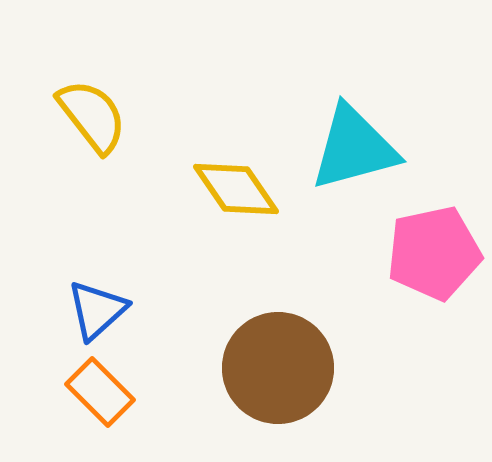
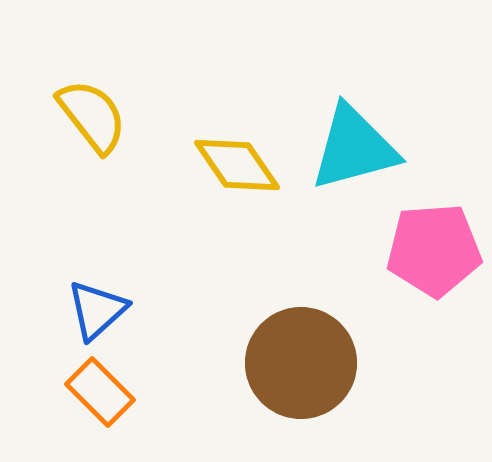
yellow diamond: moved 1 px right, 24 px up
pink pentagon: moved 3 px up; rotated 8 degrees clockwise
brown circle: moved 23 px right, 5 px up
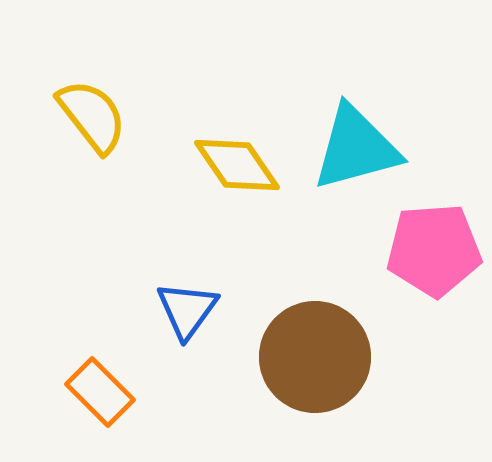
cyan triangle: moved 2 px right
blue triangle: moved 90 px right; rotated 12 degrees counterclockwise
brown circle: moved 14 px right, 6 px up
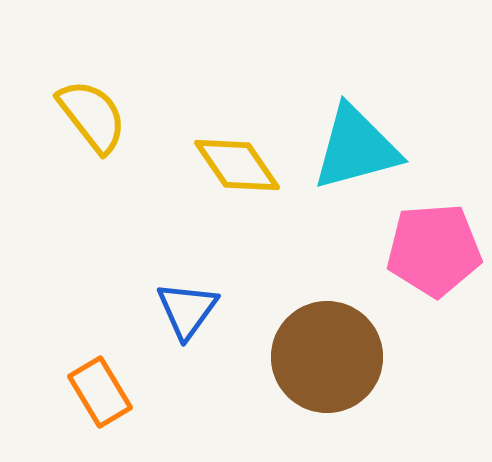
brown circle: moved 12 px right
orange rectangle: rotated 14 degrees clockwise
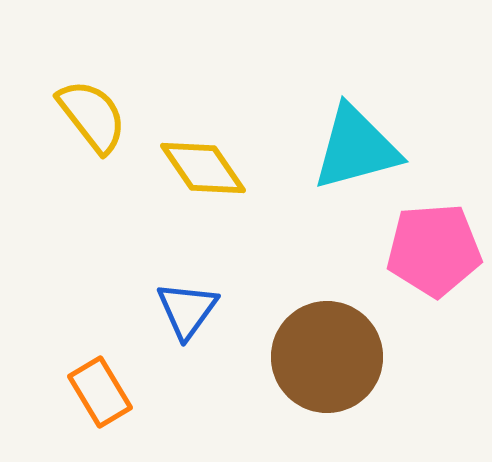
yellow diamond: moved 34 px left, 3 px down
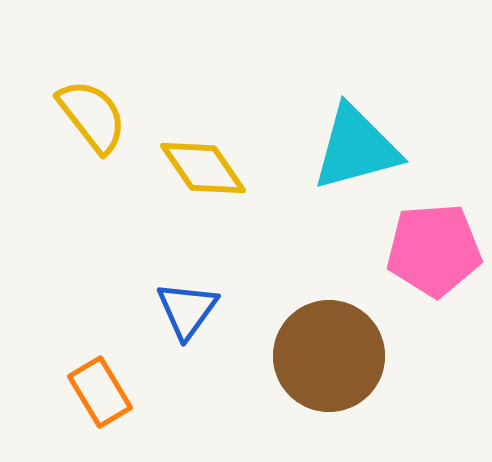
brown circle: moved 2 px right, 1 px up
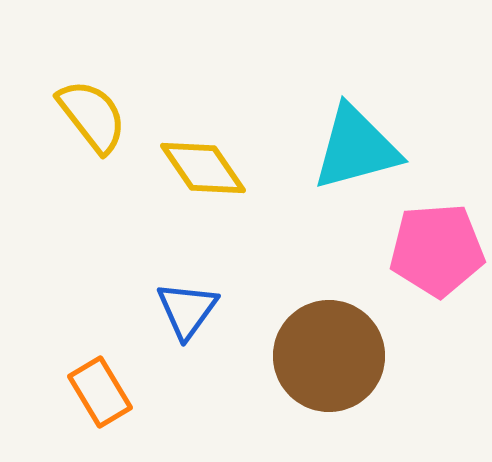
pink pentagon: moved 3 px right
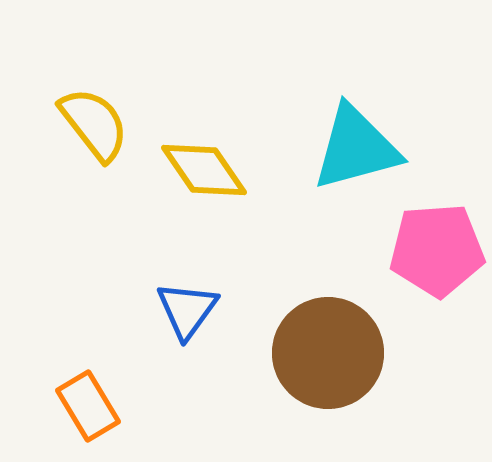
yellow semicircle: moved 2 px right, 8 px down
yellow diamond: moved 1 px right, 2 px down
brown circle: moved 1 px left, 3 px up
orange rectangle: moved 12 px left, 14 px down
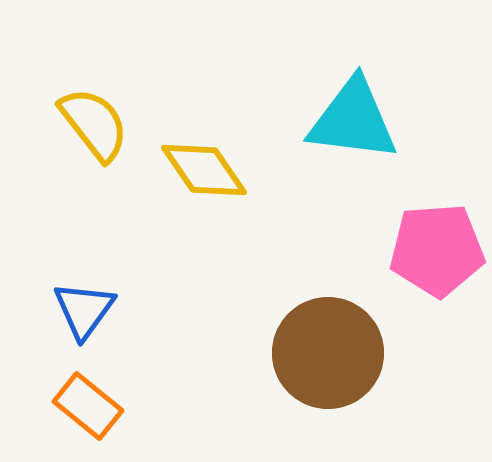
cyan triangle: moved 3 px left, 28 px up; rotated 22 degrees clockwise
blue triangle: moved 103 px left
orange rectangle: rotated 20 degrees counterclockwise
